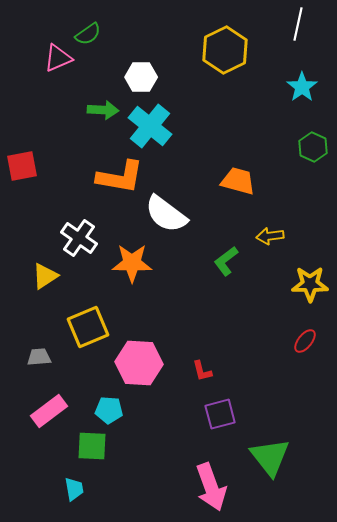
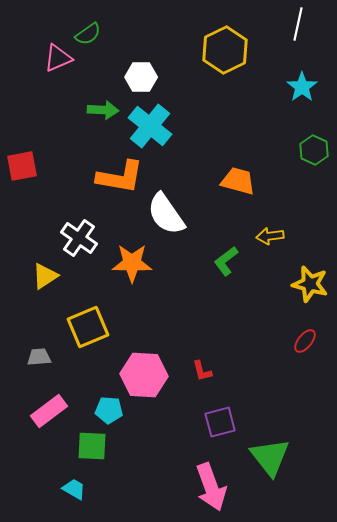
green hexagon: moved 1 px right, 3 px down
white semicircle: rotated 18 degrees clockwise
yellow star: rotated 15 degrees clockwise
pink hexagon: moved 5 px right, 12 px down
purple square: moved 8 px down
cyan trapezoid: rotated 50 degrees counterclockwise
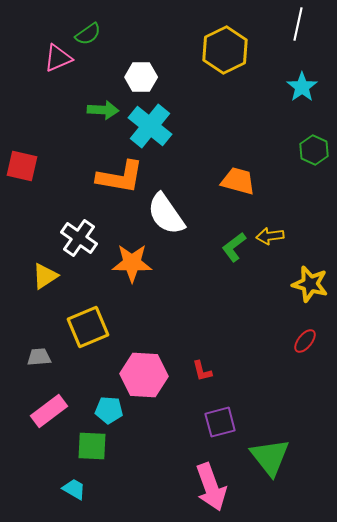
red square: rotated 24 degrees clockwise
green L-shape: moved 8 px right, 14 px up
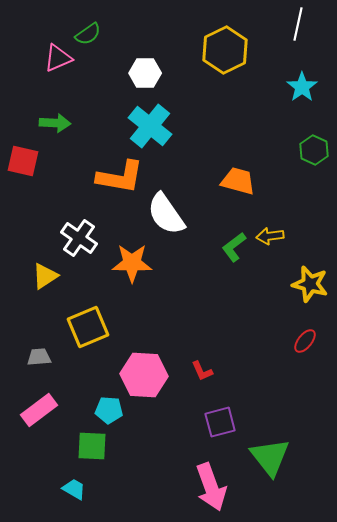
white hexagon: moved 4 px right, 4 px up
green arrow: moved 48 px left, 13 px down
red square: moved 1 px right, 5 px up
red L-shape: rotated 10 degrees counterclockwise
pink rectangle: moved 10 px left, 1 px up
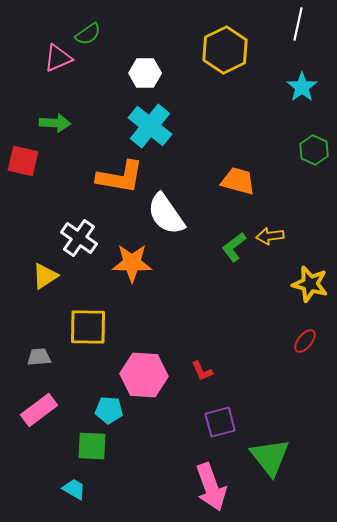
yellow square: rotated 24 degrees clockwise
